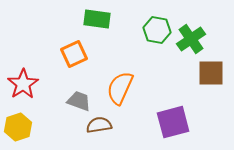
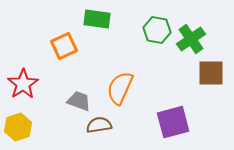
orange square: moved 10 px left, 8 px up
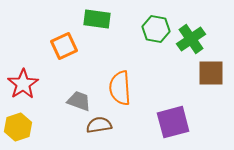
green hexagon: moved 1 px left, 1 px up
orange semicircle: rotated 28 degrees counterclockwise
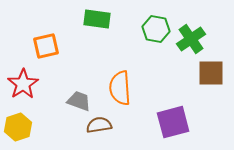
orange square: moved 18 px left; rotated 12 degrees clockwise
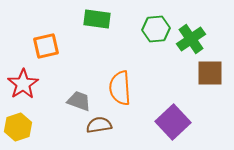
green hexagon: rotated 16 degrees counterclockwise
brown square: moved 1 px left
purple square: rotated 28 degrees counterclockwise
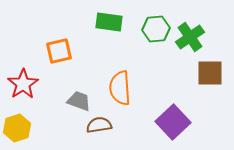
green rectangle: moved 12 px right, 3 px down
green cross: moved 1 px left, 2 px up
orange square: moved 13 px right, 5 px down
yellow hexagon: moved 1 px left, 1 px down
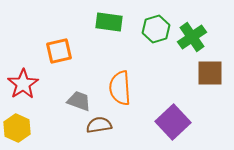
green hexagon: rotated 12 degrees counterclockwise
green cross: moved 2 px right
yellow hexagon: rotated 16 degrees counterclockwise
